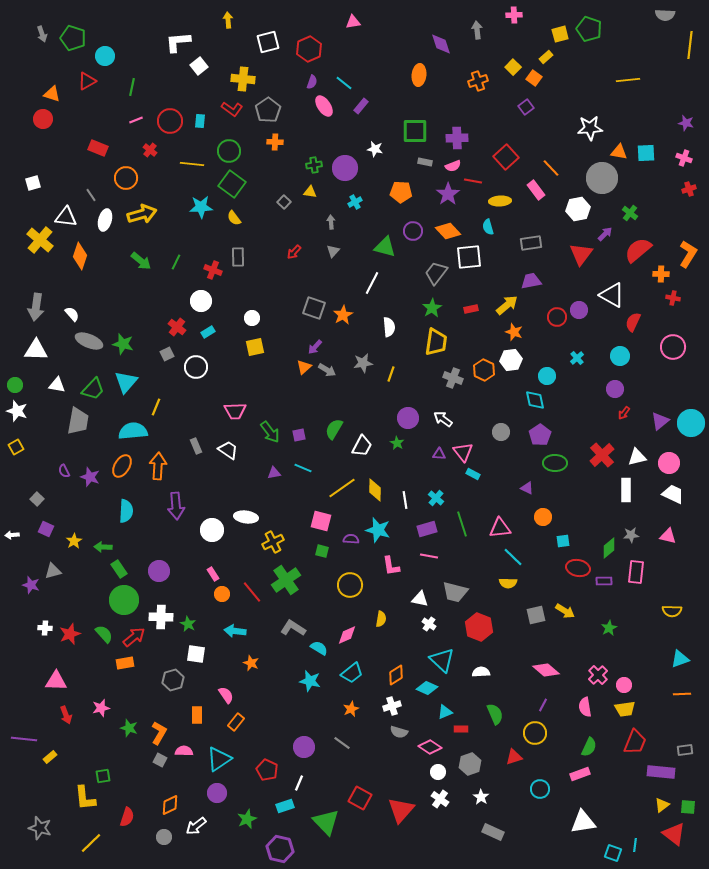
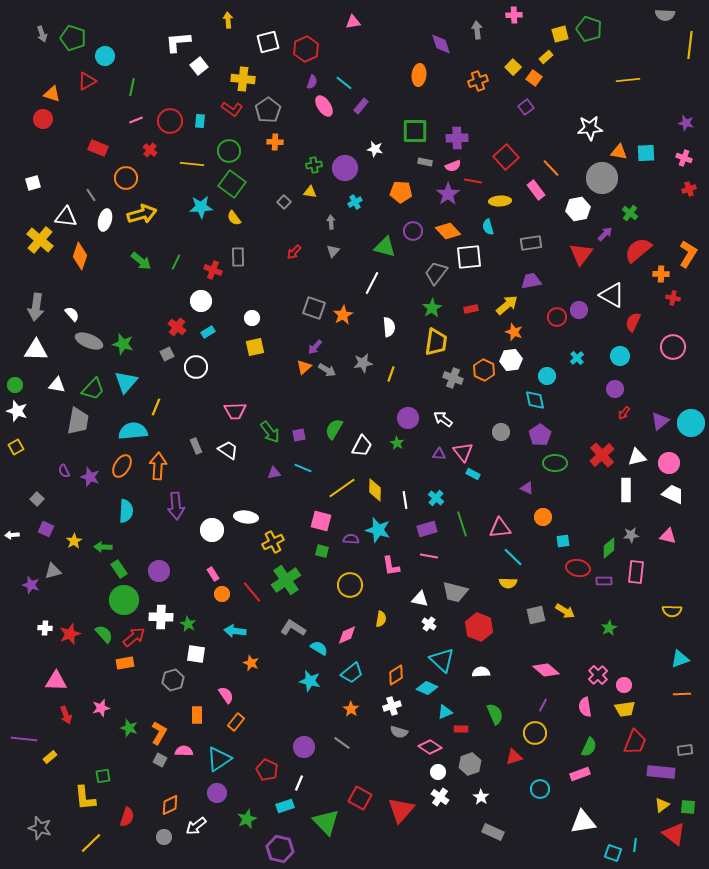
red hexagon at (309, 49): moved 3 px left
orange star at (351, 709): rotated 14 degrees counterclockwise
white cross at (440, 799): moved 2 px up
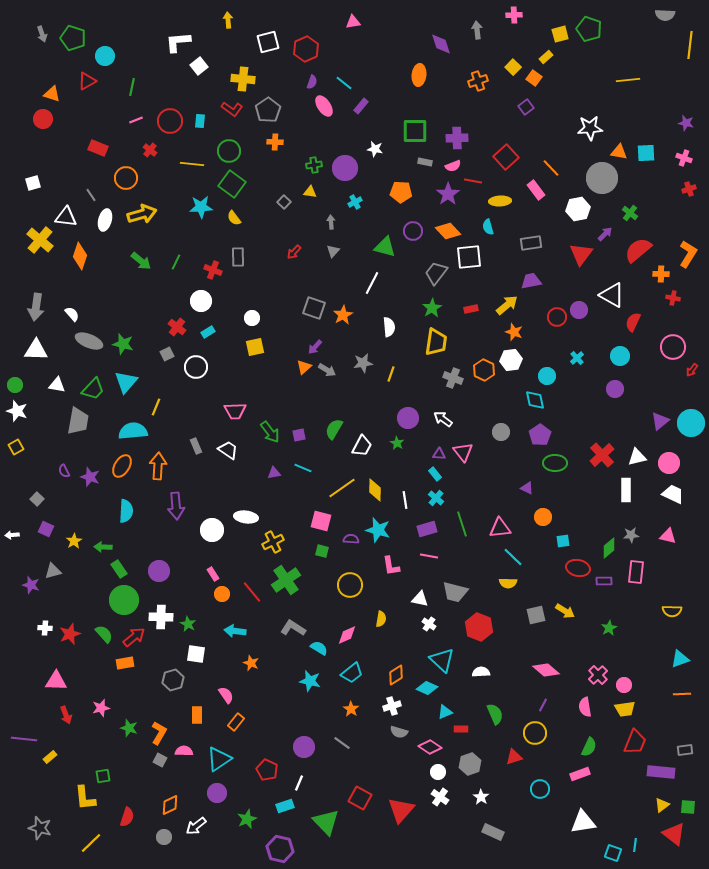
red arrow at (624, 413): moved 68 px right, 43 px up
cyan rectangle at (473, 474): moved 38 px left; rotated 24 degrees clockwise
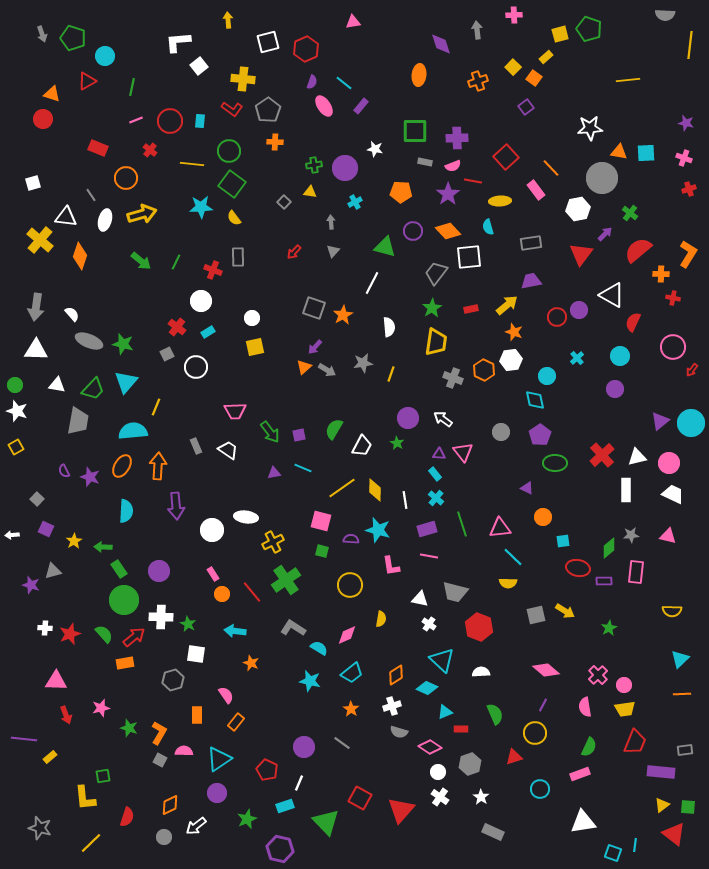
cyan triangle at (680, 659): rotated 24 degrees counterclockwise
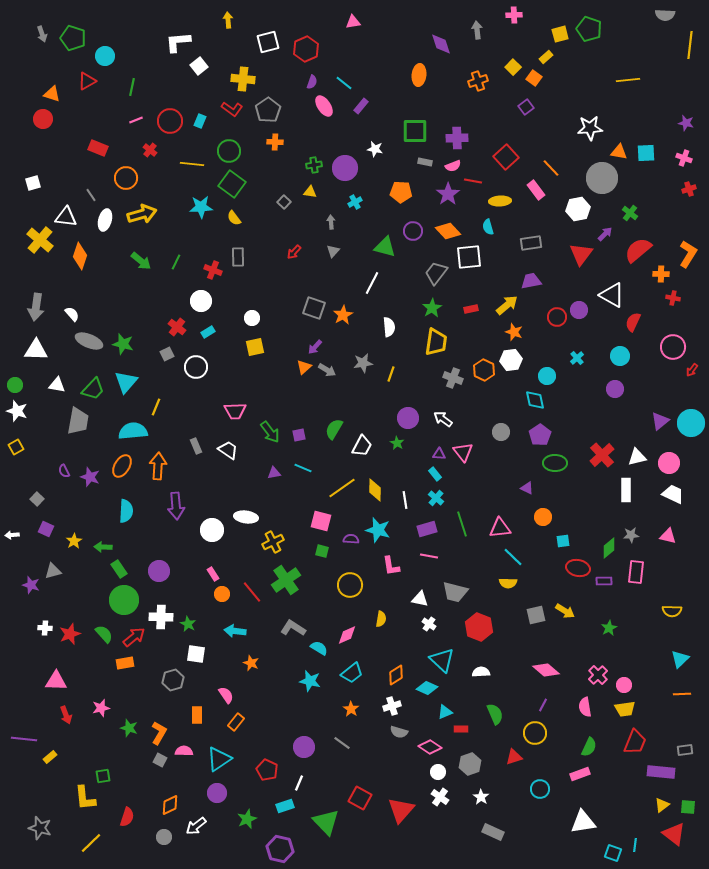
cyan rectangle at (200, 121): rotated 16 degrees clockwise
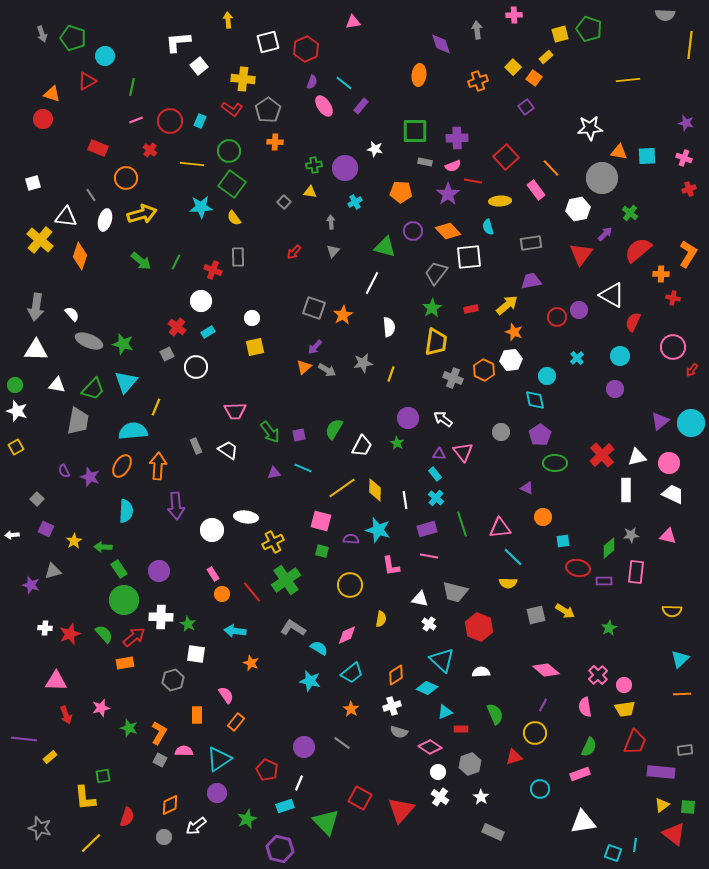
cyan square at (646, 153): moved 1 px right, 3 px down
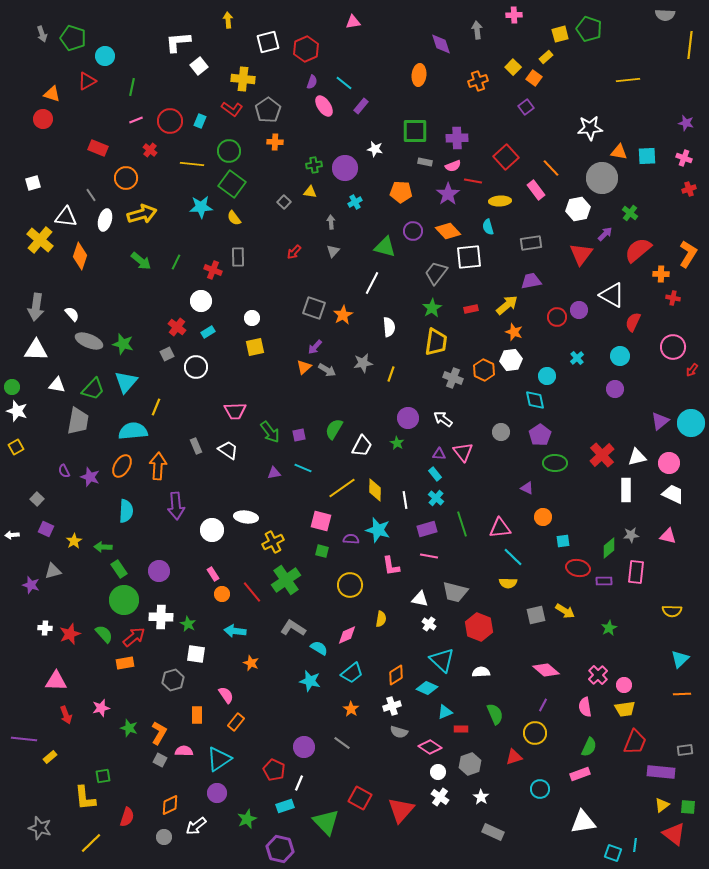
green circle at (15, 385): moved 3 px left, 2 px down
red pentagon at (267, 770): moved 7 px right
